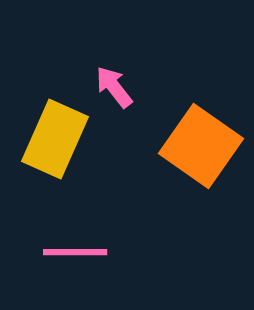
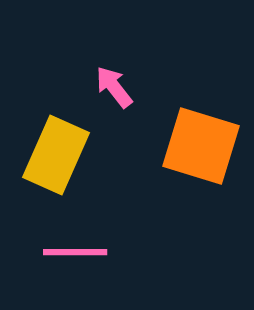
yellow rectangle: moved 1 px right, 16 px down
orange square: rotated 18 degrees counterclockwise
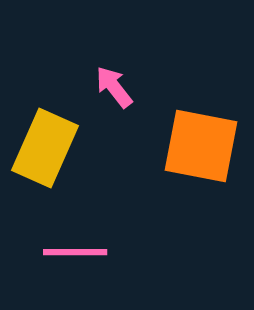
orange square: rotated 6 degrees counterclockwise
yellow rectangle: moved 11 px left, 7 px up
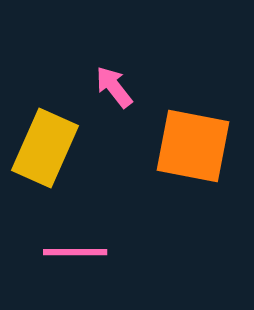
orange square: moved 8 px left
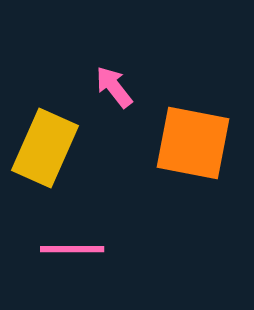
orange square: moved 3 px up
pink line: moved 3 px left, 3 px up
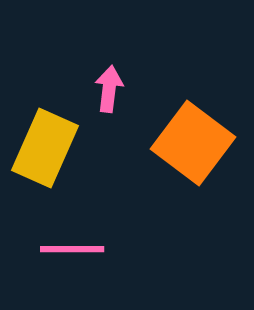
pink arrow: moved 5 px left, 2 px down; rotated 45 degrees clockwise
orange square: rotated 26 degrees clockwise
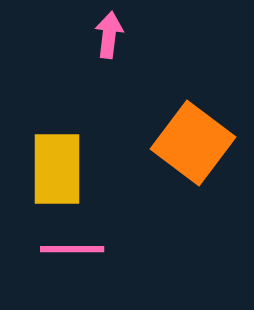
pink arrow: moved 54 px up
yellow rectangle: moved 12 px right, 21 px down; rotated 24 degrees counterclockwise
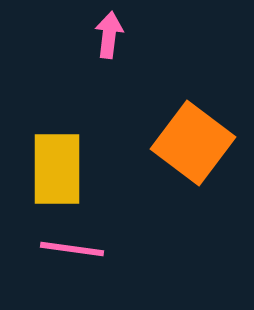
pink line: rotated 8 degrees clockwise
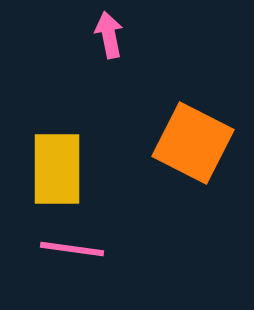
pink arrow: rotated 18 degrees counterclockwise
orange square: rotated 10 degrees counterclockwise
